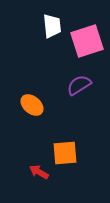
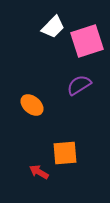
white trapezoid: moved 1 px right, 1 px down; rotated 50 degrees clockwise
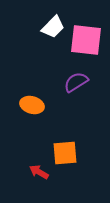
pink square: moved 1 px left, 1 px up; rotated 24 degrees clockwise
purple semicircle: moved 3 px left, 3 px up
orange ellipse: rotated 25 degrees counterclockwise
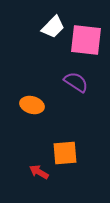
purple semicircle: rotated 65 degrees clockwise
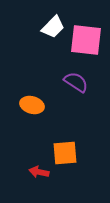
red arrow: rotated 18 degrees counterclockwise
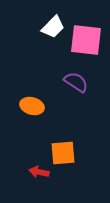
orange ellipse: moved 1 px down
orange square: moved 2 px left
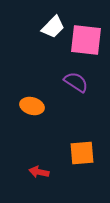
orange square: moved 19 px right
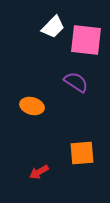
red arrow: rotated 42 degrees counterclockwise
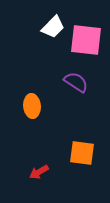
orange ellipse: rotated 70 degrees clockwise
orange square: rotated 12 degrees clockwise
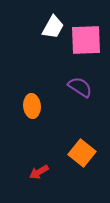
white trapezoid: rotated 15 degrees counterclockwise
pink square: rotated 8 degrees counterclockwise
purple semicircle: moved 4 px right, 5 px down
orange square: rotated 32 degrees clockwise
